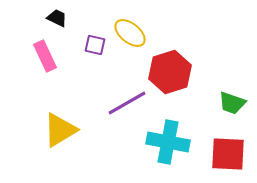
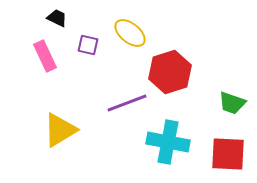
purple square: moved 7 px left
purple line: rotated 9 degrees clockwise
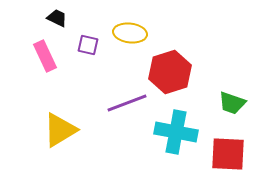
yellow ellipse: rotated 32 degrees counterclockwise
cyan cross: moved 8 px right, 10 px up
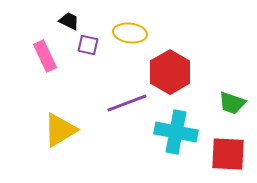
black trapezoid: moved 12 px right, 3 px down
red hexagon: rotated 12 degrees counterclockwise
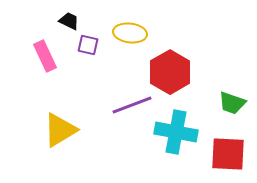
purple line: moved 5 px right, 2 px down
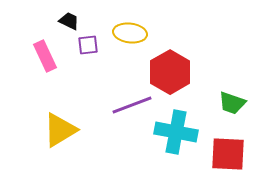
purple square: rotated 20 degrees counterclockwise
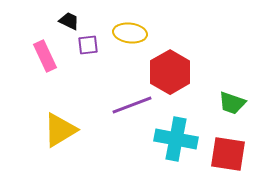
cyan cross: moved 7 px down
red square: rotated 6 degrees clockwise
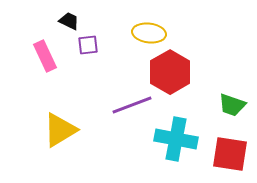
yellow ellipse: moved 19 px right
green trapezoid: moved 2 px down
red square: moved 2 px right
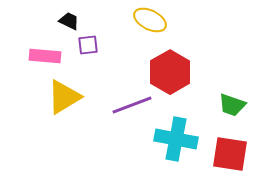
yellow ellipse: moved 1 px right, 13 px up; rotated 20 degrees clockwise
pink rectangle: rotated 60 degrees counterclockwise
yellow triangle: moved 4 px right, 33 px up
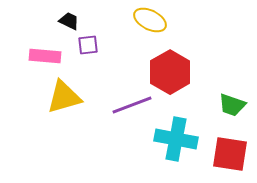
yellow triangle: rotated 15 degrees clockwise
